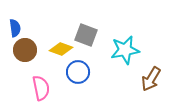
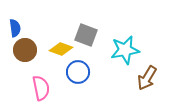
brown arrow: moved 4 px left, 1 px up
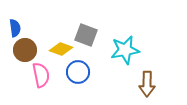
brown arrow: moved 6 px down; rotated 30 degrees counterclockwise
pink semicircle: moved 13 px up
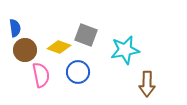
yellow diamond: moved 2 px left, 2 px up
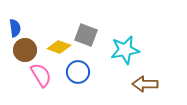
pink semicircle: rotated 20 degrees counterclockwise
brown arrow: moved 2 px left; rotated 90 degrees clockwise
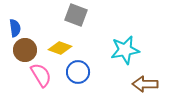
gray square: moved 10 px left, 20 px up
yellow diamond: moved 1 px right, 1 px down
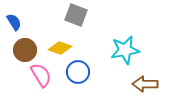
blue semicircle: moved 1 px left, 6 px up; rotated 24 degrees counterclockwise
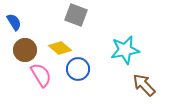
yellow diamond: rotated 20 degrees clockwise
blue circle: moved 3 px up
brown arrow: moved 1 px left, 1 px down; rotated 45 degrees clockwise
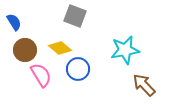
gray square: moved 1 px left, 1 px down
